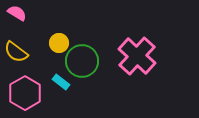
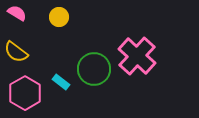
yellow circle: moved 26 px up
green circle: moved 12 px right, 8 px down
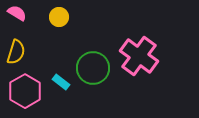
yellow semicircle: rotated 110 degrees counterclockwise
pink cross: moved 2 px right; rotated 6 degrees counterclockwise
green circle: moved 1 px left, 1 px up
pink hexagon: moved 2 px up
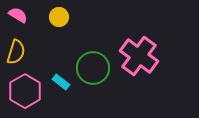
pink semicircle: moved 1 px right, 2 px down
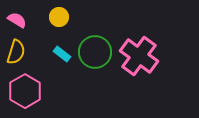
pink semicircle: moved 1 px left, 5 px down
green circle: moved 2 px right, 16 px up
cyan rectangle: moved 1 px right, 28 px up
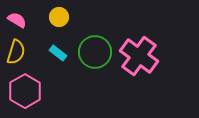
cyan rectangle: moved 4 px left, 1 px up
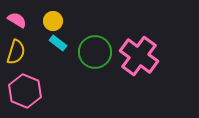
yellow circle: moved 6 px left, 4 px down
cyan rectangle: moved 10 px up
pink hexagon: rotated 8 degrees counterclockwise
